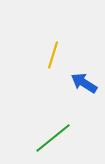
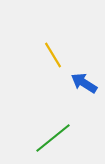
yellow line: rotated 48 degrees counterclockwise
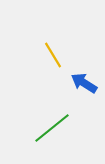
green line: moved 1 px left, 10 px up
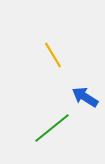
blue arrow: moved 1 px right, 14 px down
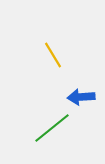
blue arrow: moved 4 px left; rotated 36 degrees counterclockwise
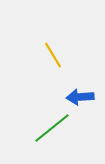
blue arrow: moved 1 px left
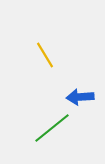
yellow line: moved 8 px left
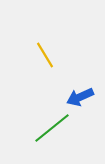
blue arrow: rotated 20 degrees counterclockwise
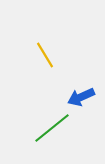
blue arrow: moved 1 px right
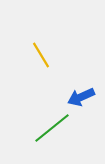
yellow line: moved 4 px left
